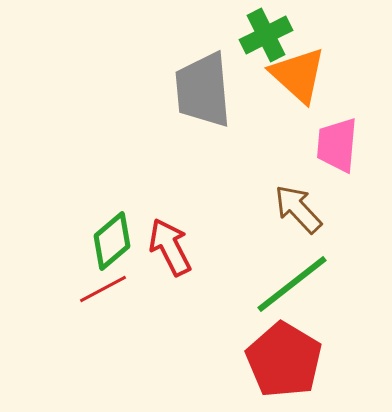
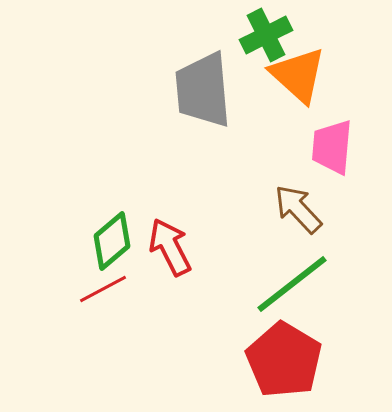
pink trapezoid: moved 5 px left, 2 px down
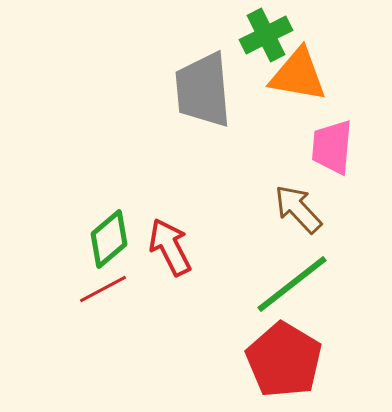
orange triangle: rotated 32 degrees counterclockwise
green diamond: moved 3 px left, 2 px up
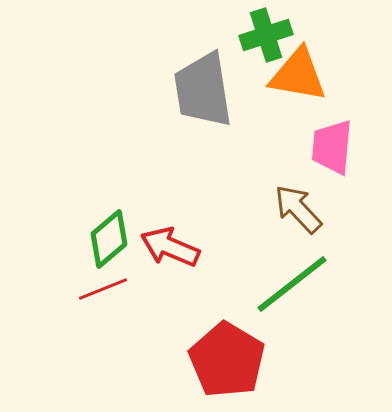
green cross: rotated 9 degrees clockwise
gray trapezoid: rotated 4 degrees counterclockwise
red arrow: rotated 40 degrees counterclockwise
red line: rotated 6 degrees clockwise
red pentagon: moved 57 px left
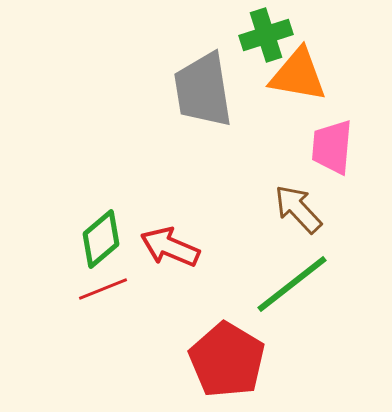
green diamond: moved 8 px left
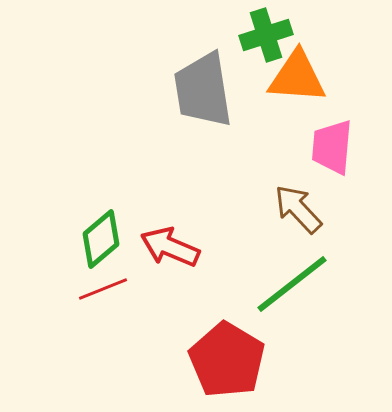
orange triangle: moved 1 px left, 2 px down; rotated 6 degrees counterclockwise
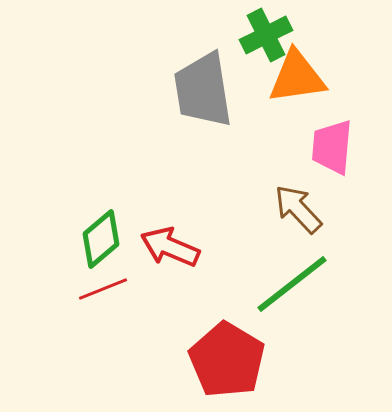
green cross: rotated 9 degrees counterclockwise
orange triangle: rotated 12 degrees counterclockwise
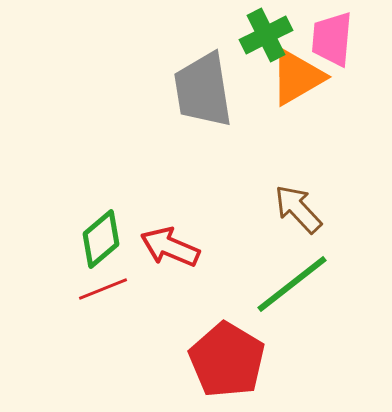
orange triangle: rotated 22 degrees counterclockwise
pink trapezoid: moved 108 px up
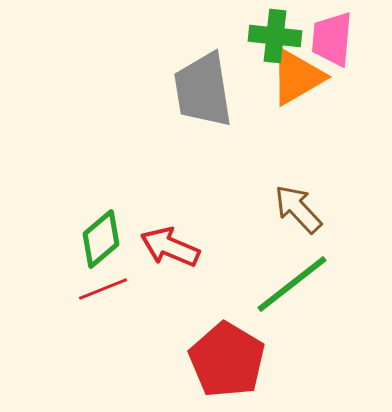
green cross: moved 9 px right, 1 px down; rotated 33 degrees clockwise
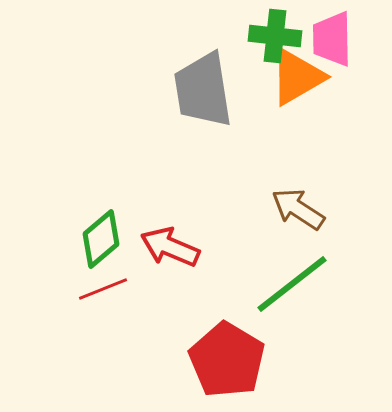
pink trapezoid: rotated 6 degrees counterclockwise
brown arrow: rotated 14 degrees counterclockwise
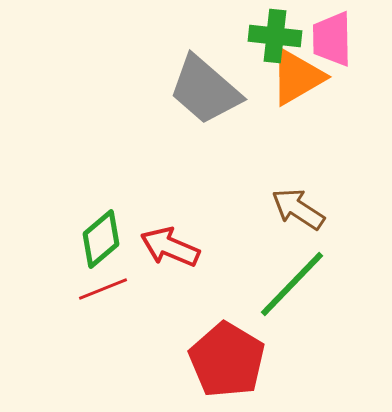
gray trapezoid: moved 2 px right; rotated 40 degrees counterclockwise
green line: rotated 8 degrees counterclockwise
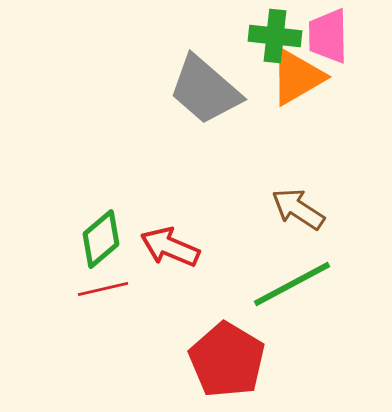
pink trapezoid: moved 4 px left, 3 px up
green line: rotated 18 degrees clockwise
red line: rotated 9 degrees clockwise
